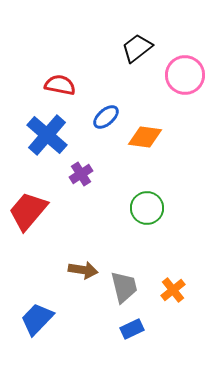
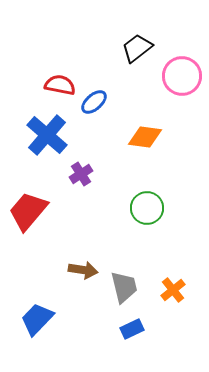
pink circle: moved 3 px left, 1 px down
blue ellipse: moved 12 px left, 15 px up
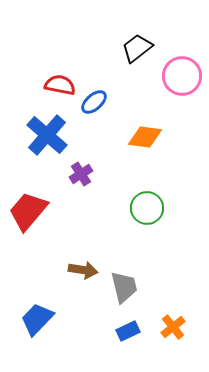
orange cross: moved 37 px down
blue rectangle: moved 4 px left, 2 px down
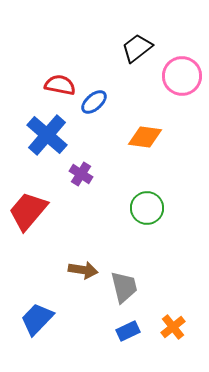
purple cross: rotated 25 degrees counterclockwise
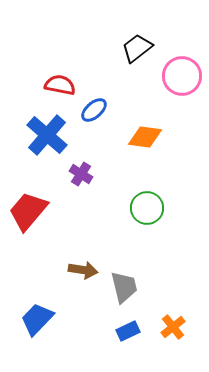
blue ellipse: moved 8 px down
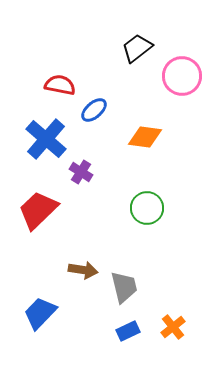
blue cross: moved 1 px left, 4 px down
purple cross: moved 2 px up
red trapezoid: moved 10 px right, 1 px up; rotated 6 degrees clockwise
blue trapezoid: moved 3 px right, 6 px up
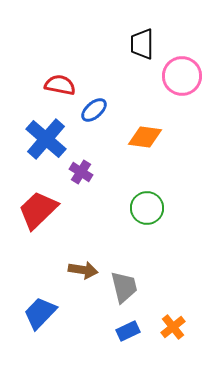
black trapezoid: moved 5 px right, 4 px up; rotated 52 degrees counterclockwise
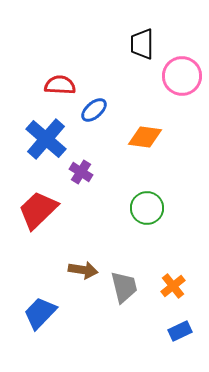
red semicircle: rotated 8 degrees counterclockwise
orange cross: moved 41 px up
blue rectangle: moved 52 px right
